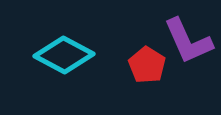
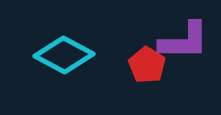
purple L-shape: moved 4 px left; rotated 66 degrees counterclockwise
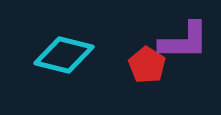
cyan diamond: rotated 14 degrees counterclockwise
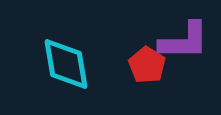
cyan diamond: moved 2 px right, 9 px down; rotated 66 degrees clockwise
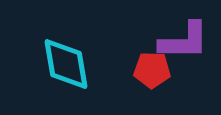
red pentagon: moved 5 px right, 5 px down; rotated 30 degrees counterclockwise
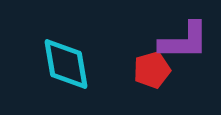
red pentagon: rotated 18 degrees counterclockwise
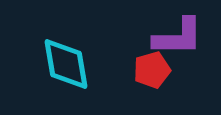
purple L-shape: moved 6 px left, 4 px up
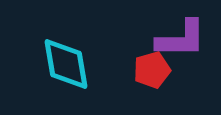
purple L-shape: moved 3 px right, 2 px down
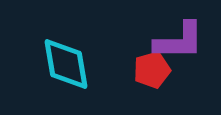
purple L-shape: moved 2 px left, 2 px down
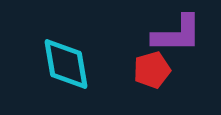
purple L-shape: moved 2 px left, 7 px up
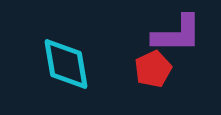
red pentagon: moved 1 px right, 1 px up; rotated 9 degrees counterclockwise
